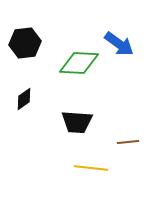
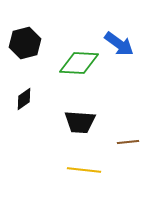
black hexagon: rotated 8 degrees counterclockwise
black trapezoid: moved 3 px right
yellow line: moved 7 px left, 2 px down
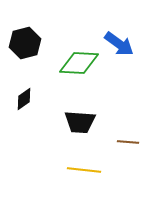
brown line: rotated 10 degrees clockwise
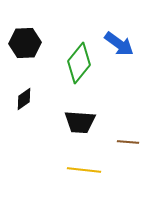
black hexagon: rotated 12 degrees clockwise
green diamond: rotated 54 degrees counterclockwise
